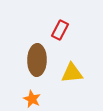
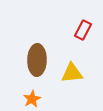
red rectangle: moved 23 px right
orange star: rotated 18 degrees clockwise
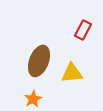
brown ellipse: moved 2 px right, 1 px down; rotated 20 degrees clockwise
orange star: moved 1 px right
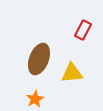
brown ellipse: moved 2 px up
orange star: moved 2 px right
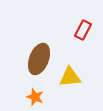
yellow triangle: moved 2 px left, 4 px down
orange star: moved 2 px up; rotated 24 degrees counterclockwise
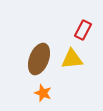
yellow triangle: moved 2 px right, 18 px up
orange star: moved 8 px right, 4 px up
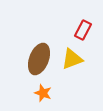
yellow triangle: rotated 15 degrees counterclockwise
